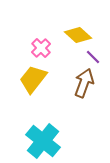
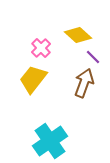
cyan cross: moved 7 px right; rotated 16 degrees clockwise
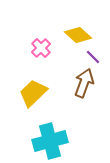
yellow trapezoid: moved 14 px down; rotated 8 degrees clockwise
cyan cross: rotated 20 degrees clockwise
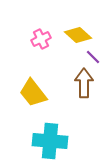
pink cross: moved 9 px up; rotated 18 degrees clockwise
brown arrow: rotated 20 degrees counterclockwise
yellow trapezoid: rotated 84 degrees counterclockwise
cyan cross: rotated 20 degrees clockwise
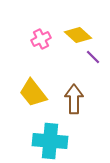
brown arrow: moved 10 px left, 16 px down
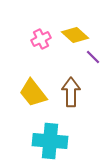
yellow diamond: moved 3 px left
brown arrow: moved 3 px left, 7 px up
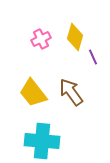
yellow diamond: moved 2 px down; rotated 64 degrees clockwise
purple line: rotated 21 degrees clockwise
brown arrow: rotated 36 degrees counterclockwise
cyan cross: moved 8 px left
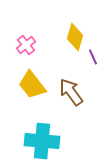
pink cross: moved 15 px left, 6 px down; rotated 12 degrees counterclockwise
yellow trapezoid: moved 1 px left, 8 px up
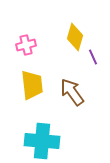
pink cross: rotated 24 degrees clockwise
yellow trapezoid: rotated 148 degrees counterclockwise
brown arrow: moved 1 px right
